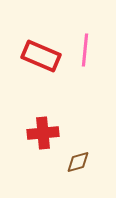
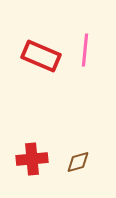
red cross: moved 11 px left, 26 px down
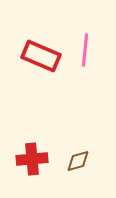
brown diamond: moved 1 px up
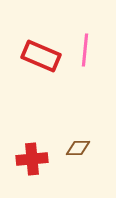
brown diamond: moved 13 px up; rotated 15 degrees clockwise
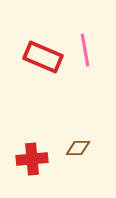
pink line: rotated 16 degrees counterclockwise
red rectangle: moved 2 px right, 1 px down
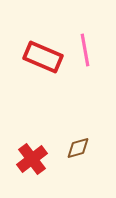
brown diamond: rotated 15 degrees counterclockwise
red cross: rotated 32 degrees counterclockwise
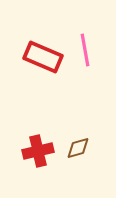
red cross: moved 6 px right, 8 px up; rotated 24 degrees clockwise
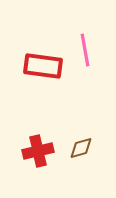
red rectangle: moved 9 px down; rotated 15 degrees counterclockwise
brown diamond: moved 3 px right
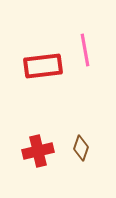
red rectangle: rotated 15 degrees counterclockwise
brown diamond: rotated 55 degrees counterclockwise
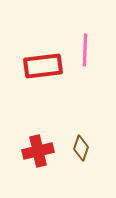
pink line: rotated 12 degrees clockwise
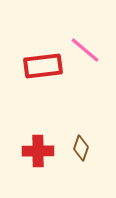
pink line: rotated 52 degrees counterclockwise
red cross: rotated 12 degrees clockwise
